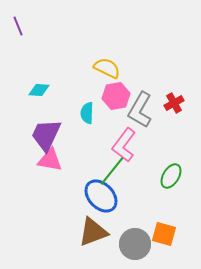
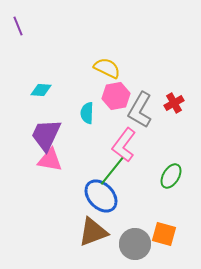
cyan diamond: moved 2 px right
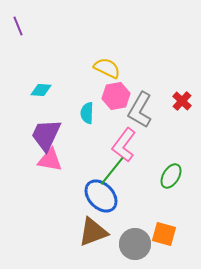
red cross: moved 8 px right, 2 px up; rotated 18 degrees counterclockwise
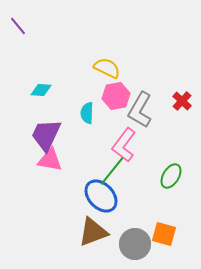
purple line: rotated 18 degrees counterclockwise
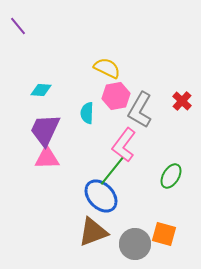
purple trapezoid: moved 1 px left, 5 px up
pink triangle: moved 3 px left, 2 px up; rotated 12 degrees counterclockwise
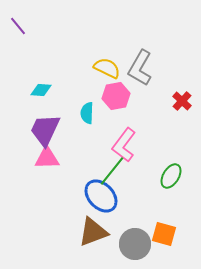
gray L-shape: moved 42 px up
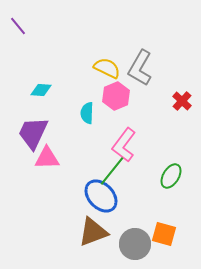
pink hexagon: rotated 12 degrees counterclockwise
purple trapezoid: moved 12 px left, 3 px down
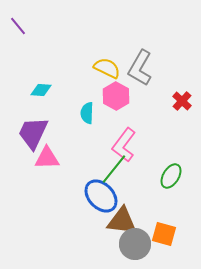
pink hexagon: rotated 8 degrees counterclockwise
green line: moved 2 px right, 2 px up
brown triangle: moved 29 px right, 11 px up; rotated 28 degrees clockwise
